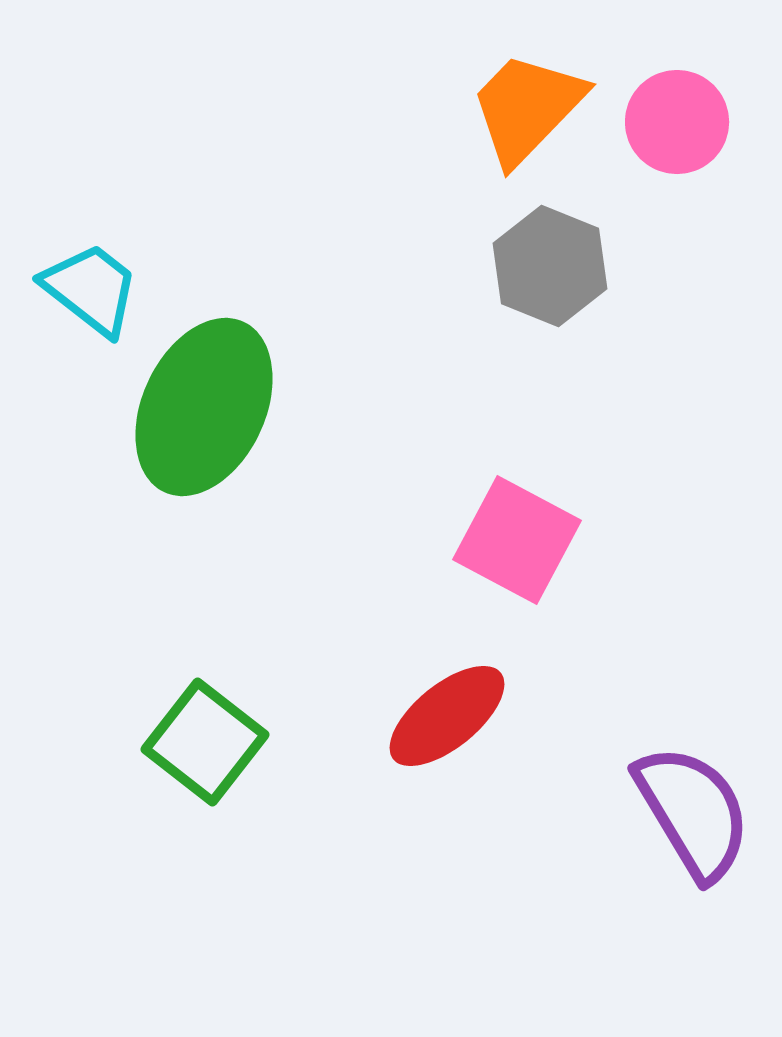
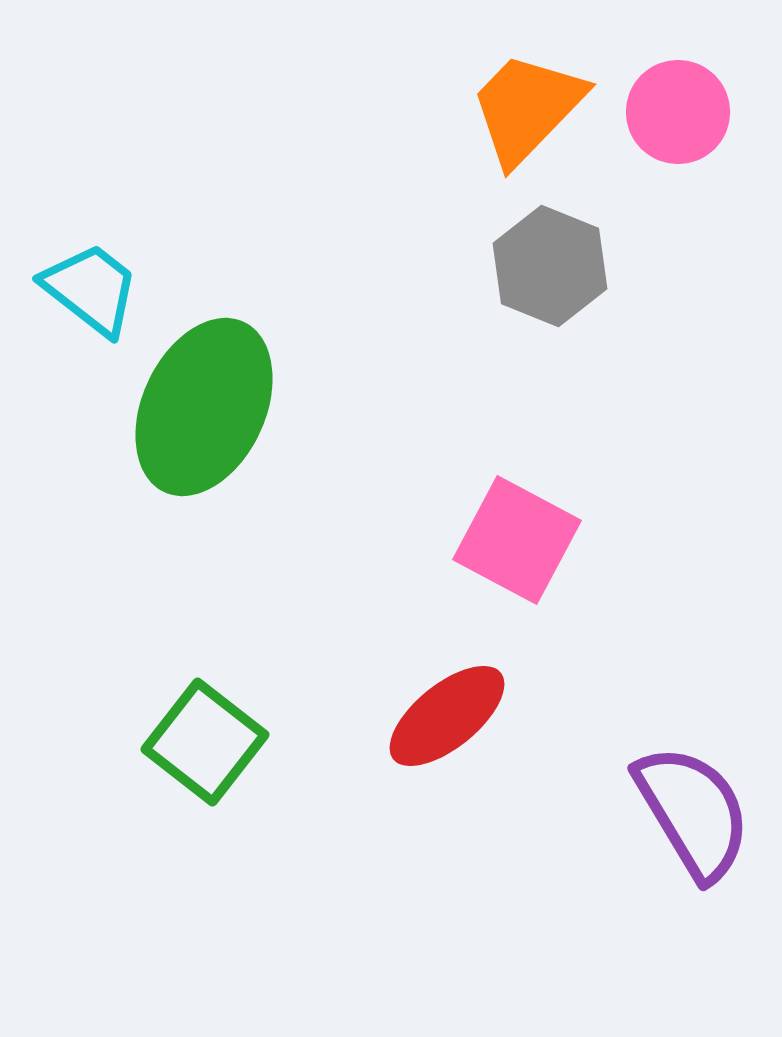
pink circle: moved 1 px right, 10 px up
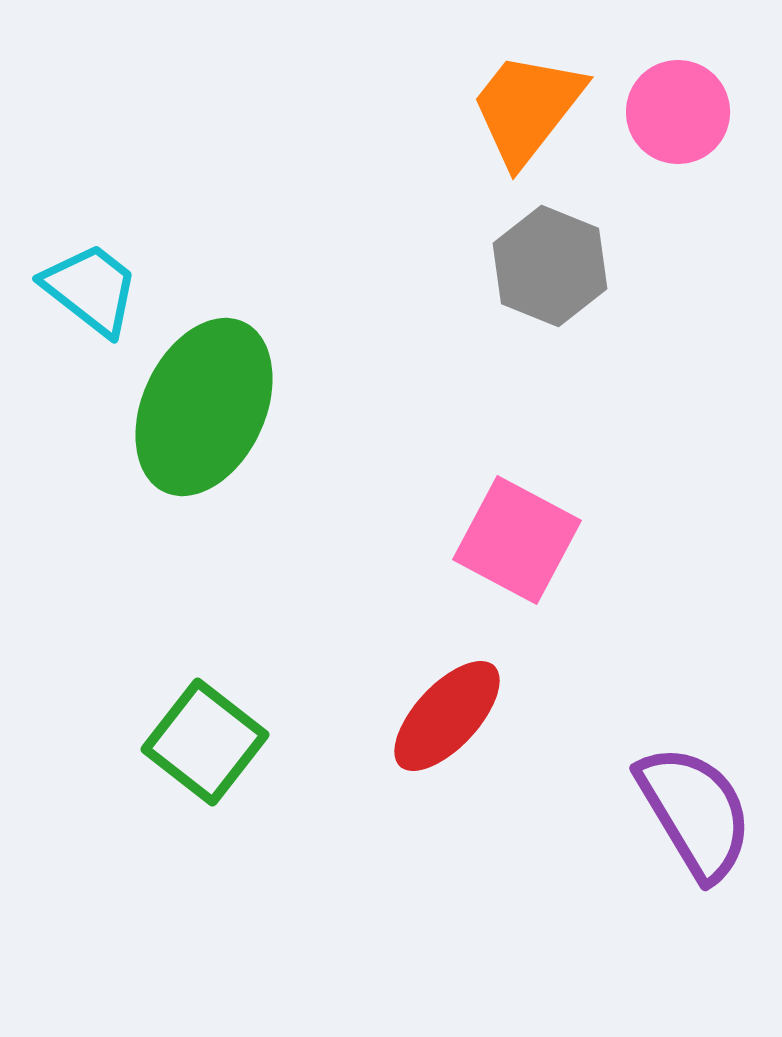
orange trapezoid: rotated 6 degrees counterclockwise
red ellipse: rotated 8 degrees counterclockwise
purple semicircle: moved 2 px right
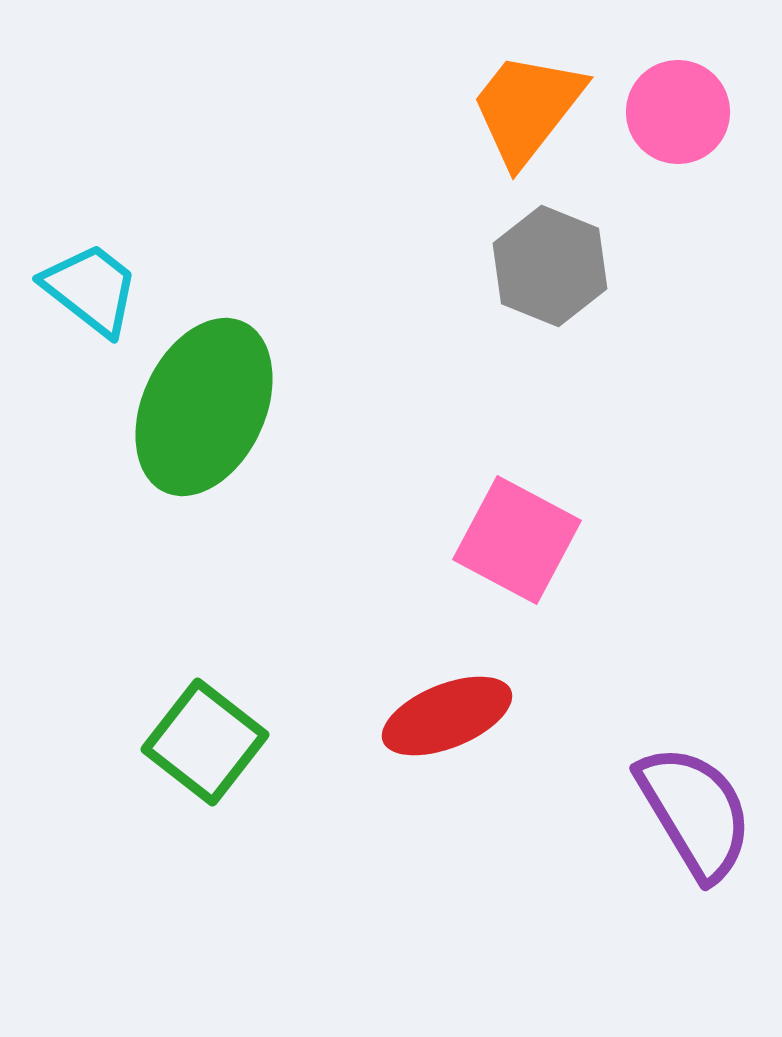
red ellipse: rotated 25 degrees clockwise
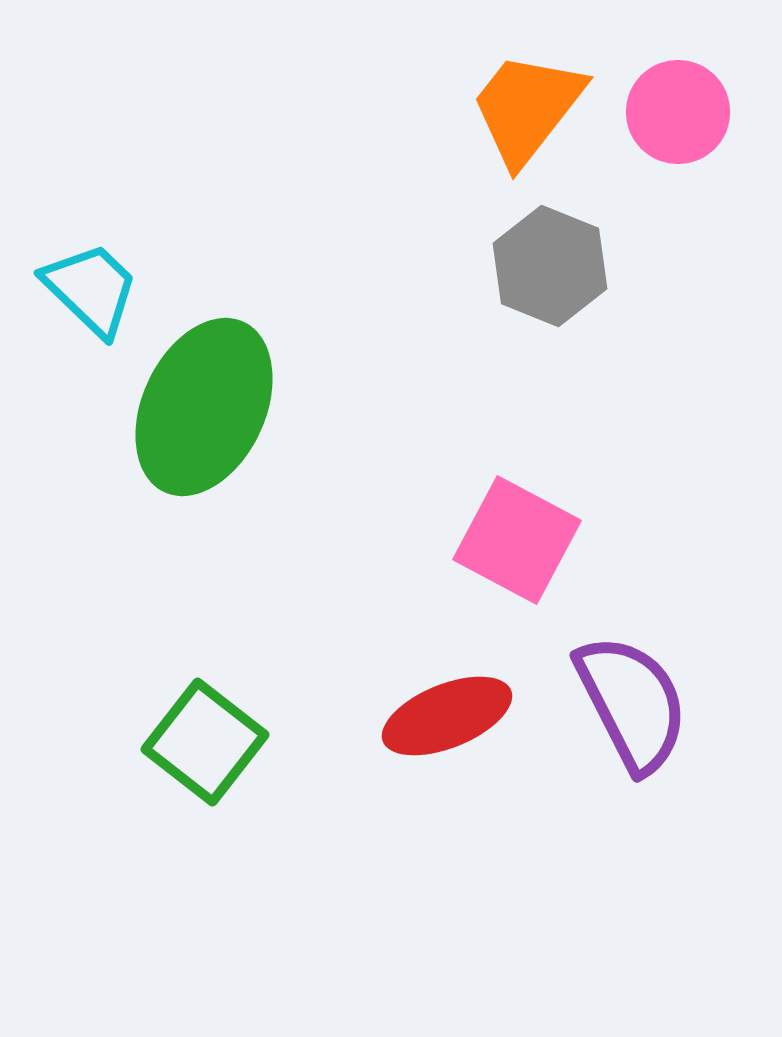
cyan trapezoid: rotated 6 degrees clockwise
purple semicircle: moved 63 px left, 109 px up; rotated 4 degrees clockwise
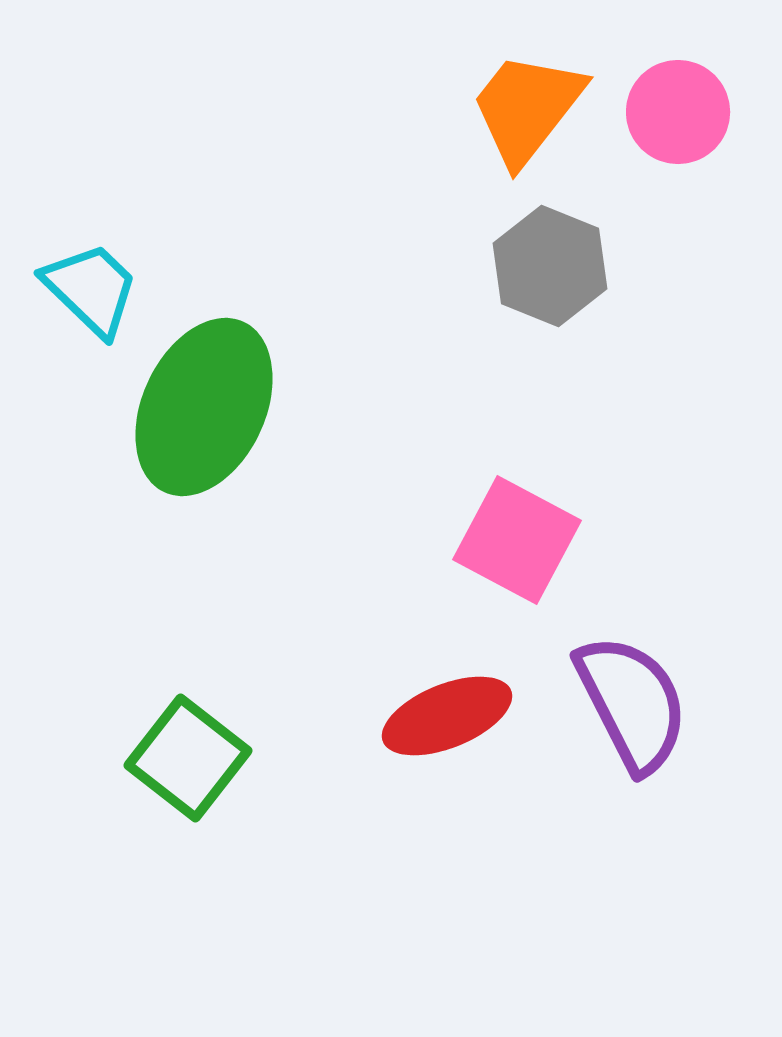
green square: moved 17 px left, 16 px down
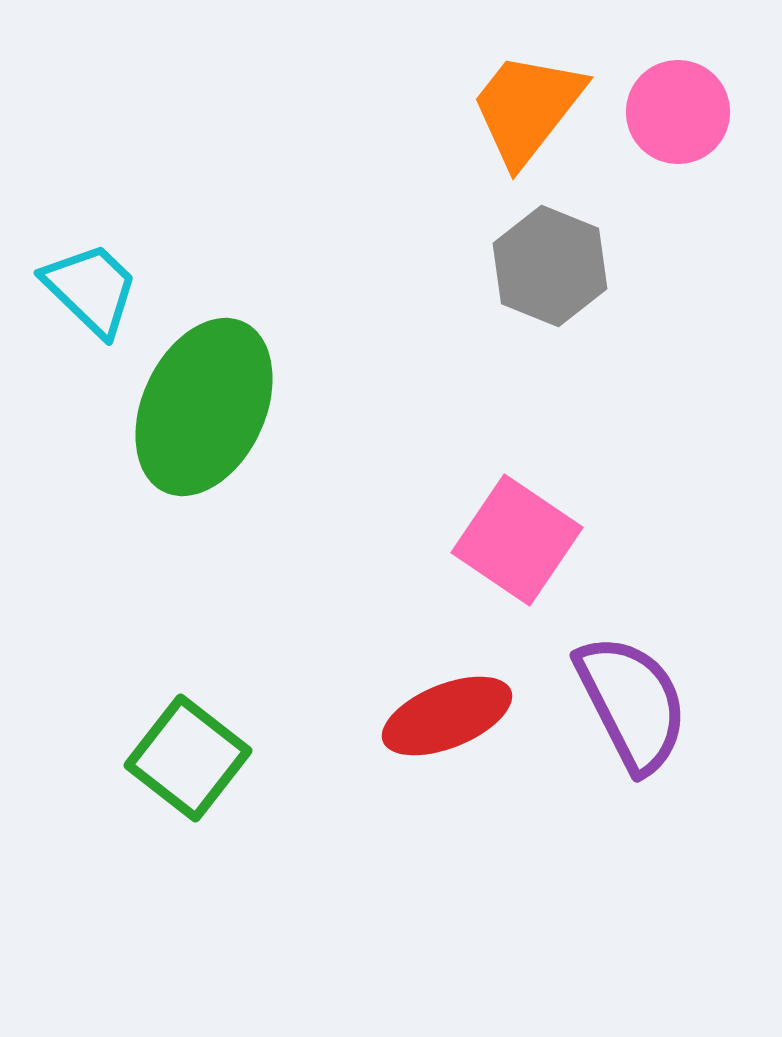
pink square: rotated 6 degrees clockwise
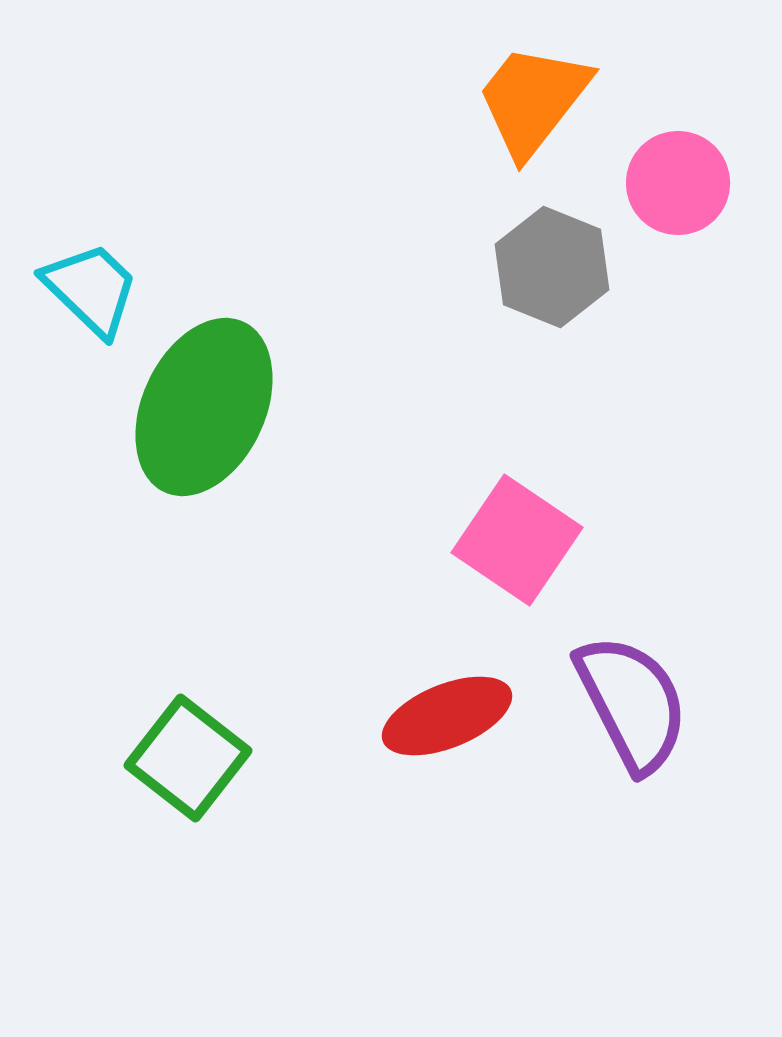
orange trapezoid: moved 6 px right, 8 px up
pink circle: moved 71 px down
gray hexagon: moved 2 px right, 1 px down
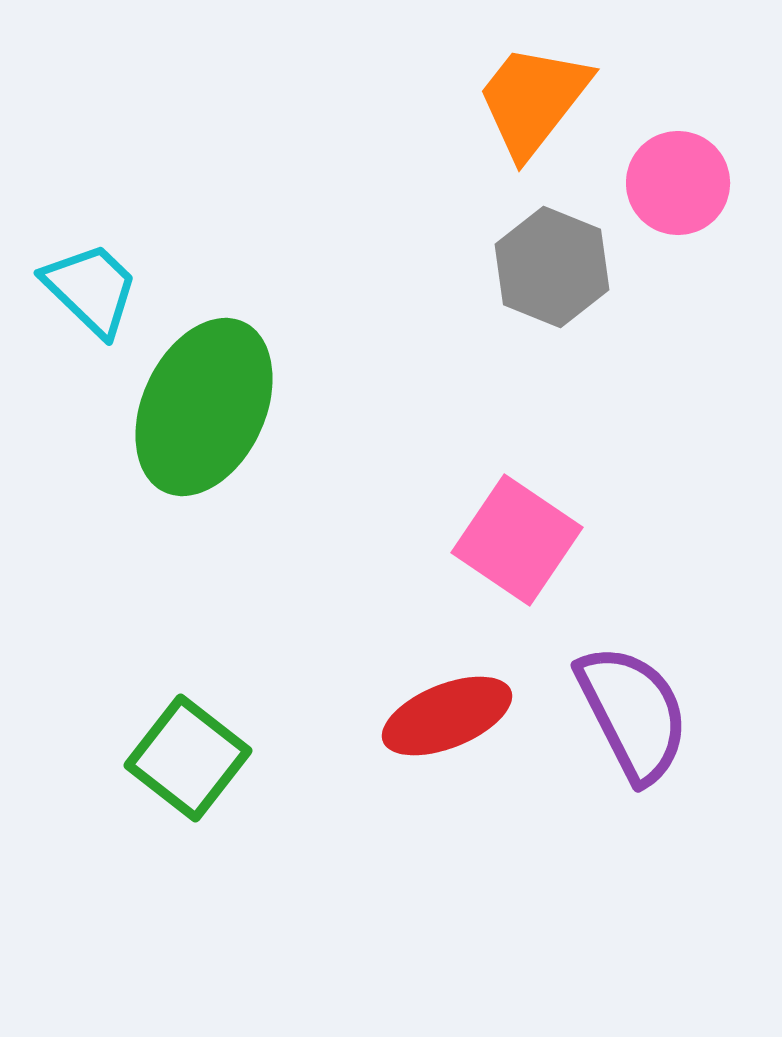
purple semicircle: moved 1 px right, 10 px down
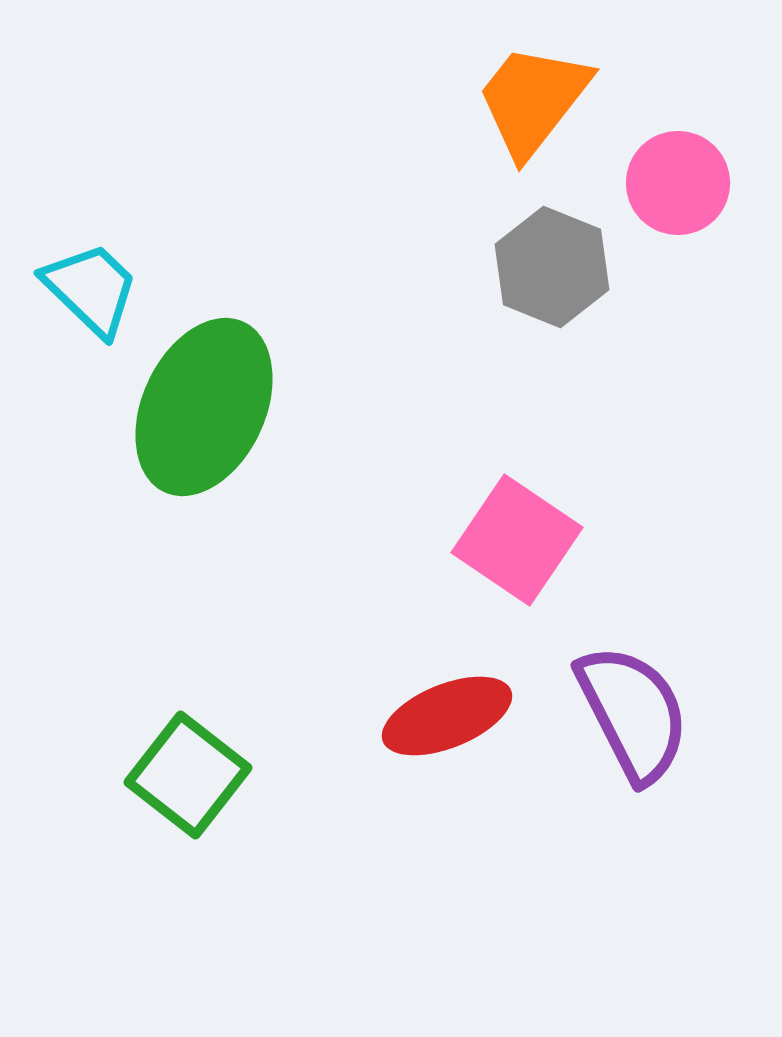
green square: moved 17 px down
